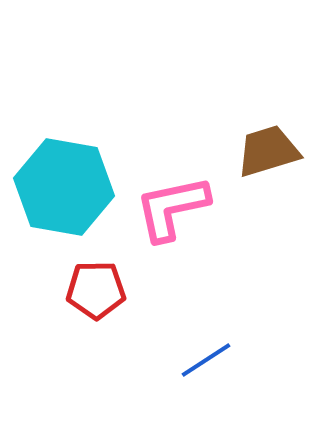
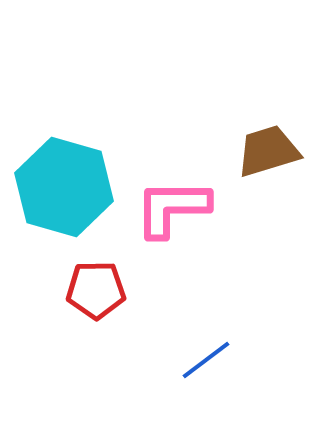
cyan hexagon: rotated 6 degrees clockwise
pink L-shape: rotated 12 degrees clockwise
blue line: rotated 4 degrees counterclockwise
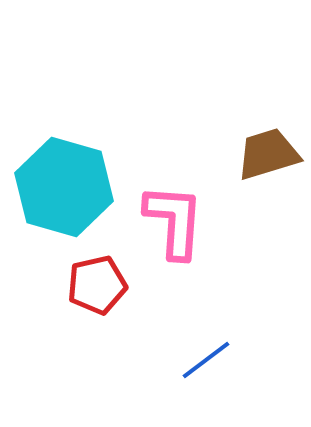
brown trapezoid: moved 3 px down
pink L-shape: moved 2 px right, 13 px down; rotated 94 degrees clockwise
red pentagon: moved 1 px right, 5 px up; rotated 12 degrees counterclockwise
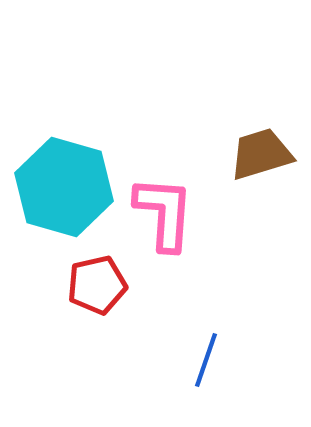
brown trapezoid: moved 7 px left
pink L-shape: moved 10 px left, 8 px up
blue line: rotated 34 degrees counterclockwise
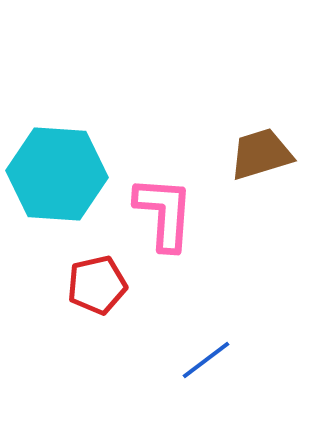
cyan hexagon: moved 7 px left, 13 px up; rotated 12 degrees counterclockwise
blue line: rotated 34 degrees clockwise
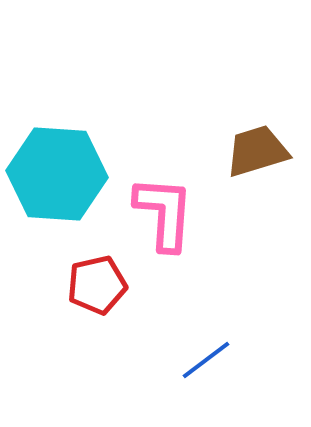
brown trapezoid: moved 4 px left, 3 px up
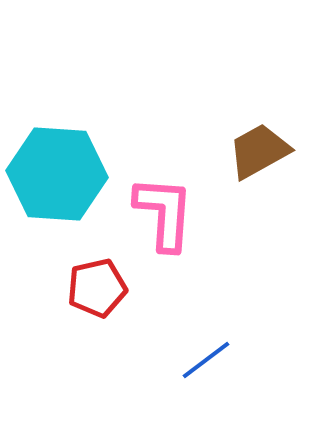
brown trapezoid: moved 2 px right; rotated 12 degrees counterclockwise
red pentagon: moved 3 px down
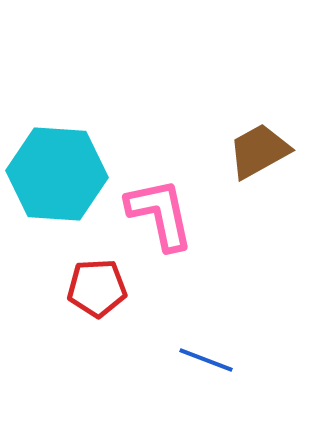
pink L-shape: moved 4 px left, 1 px down; rotated 16 degrees counterclockwise
red pentagon: rotated 10 degrees clockwise
blue line: rotated 58 degrees clockwise
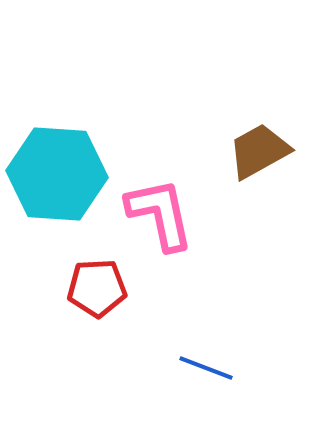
blue line: moved 8 px down
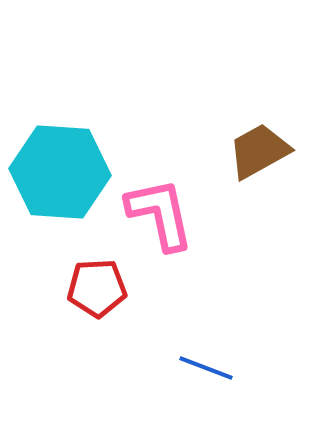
cyan hexagon: moved 3 px right, 2 px up
